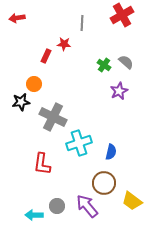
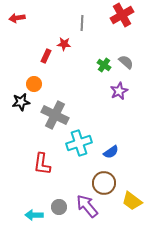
gray cross: moved 2 px right, 2 px up
blue semicircle: rotated 42 degrees clockwise
gray circle: moved 2 px right, 1 px down
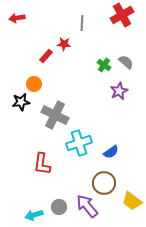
red rectangle: rotated 16 degrees clockwise
cyan arrow: rotated 18 degrees counterclockwise
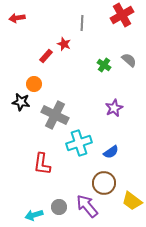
red star: rotated 16 degrees clockwise
gray semicircle: moved 3 px right, 2 px up
purple star: moved 5 px left, 17 px down
black star: rotated 18 degrees clockwise
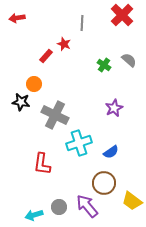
red cross: rotated 15 degrees counterclockwise
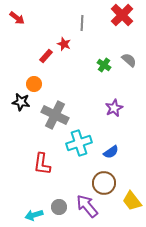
red arrow: rotated 133 degrees counterclockwise
yellow trapezoid: rotated 15 degrees clockwise
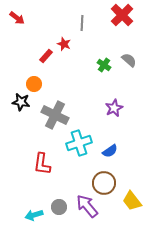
blue semicircle: moved 1 px left, 1 px up
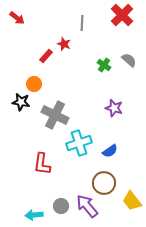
purple star: rotated 30 degrees counterclockwise
gray circle: moved 2 px right, 1 px up
cyan arrow: rotated 12 degrees clockwise
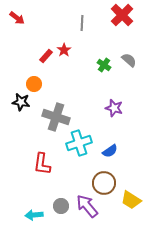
red star: moved 6 px down; rotated 16 degrees clockwise
gray cross: moved 1 px right, 2 px down; rotated 8 degrees counterclockwise
yellow trapezoid: moved 1 px left, 1 px up; rotated 20 degrees counterclockwise
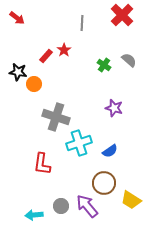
black star: moved 3 px left, 30 px up
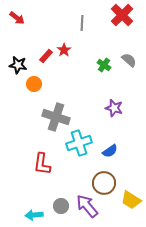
black star: moved 7 px up
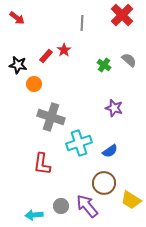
gray cross: moved 5 px left
